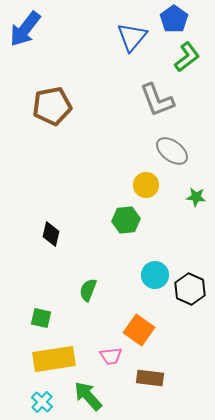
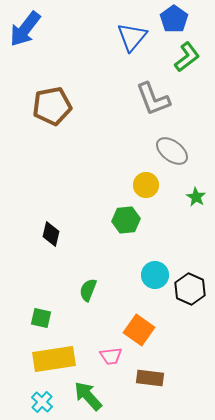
gray L-shape: moved 4 px left, 1 px up
green star: rotated 24 degrees clockwise
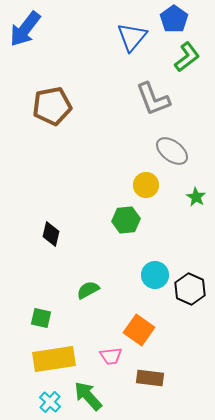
green semicircle: rotated 40 degrees clockwise
cyan cross: moved 8 px right
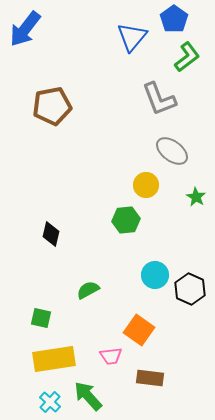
gray L-shape: moved 6 px right
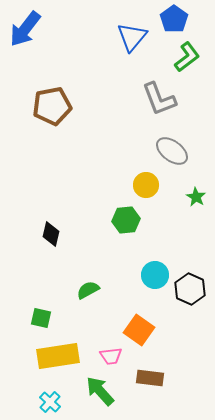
yellow rectangle: moved 4 px right, 3 px up
green arrow: moved 12 px right, 5 px up
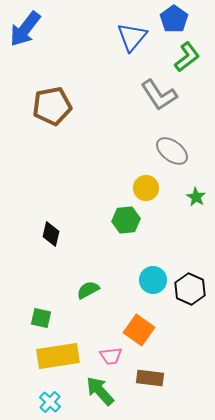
gray L-shape: moved 4 px up; rotated 12 degrees counterclockwise
yellow circle: moved 3 px down
cyan circle: moved 2 px left, 5 px down
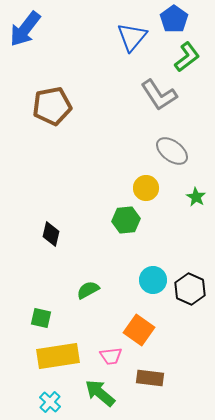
green arrow: moved 2 px down; rotated 8 degrees counterclockwise
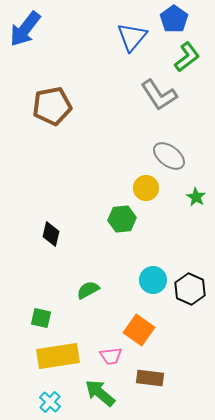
gray ellipse: moved 3 px left, 5 px down
green hexagon: moved 4 px left, 1 px up
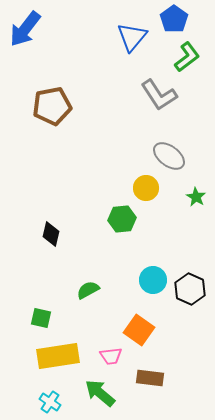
cyan cross: rotated 10 degrees counterclockwise
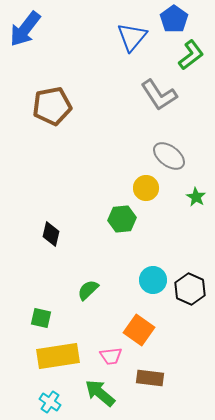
green L-shape: moved 4 px right, 2 px up
green semicircle: rotated 15 degrees counterclockwise
